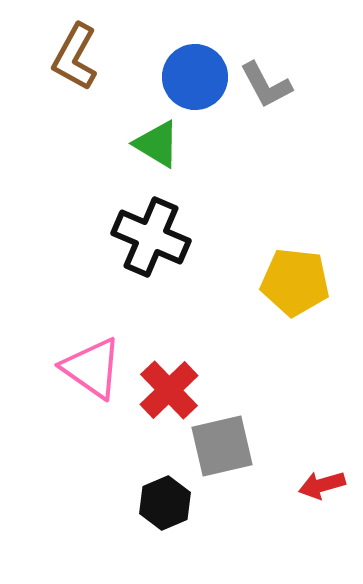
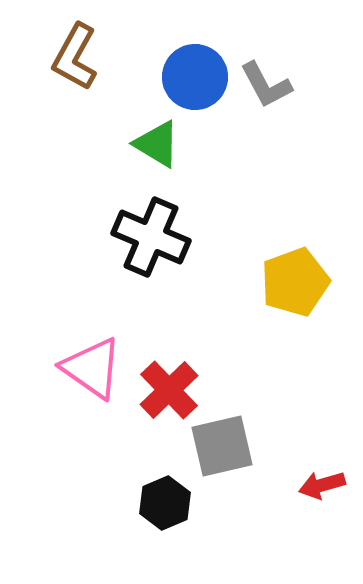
yellow pentagon: rotated 26 degrees counterclockwise
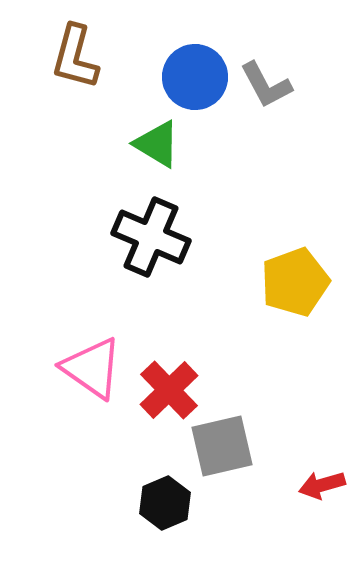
brown L-shape: rotated 14 degrees counterclockwise
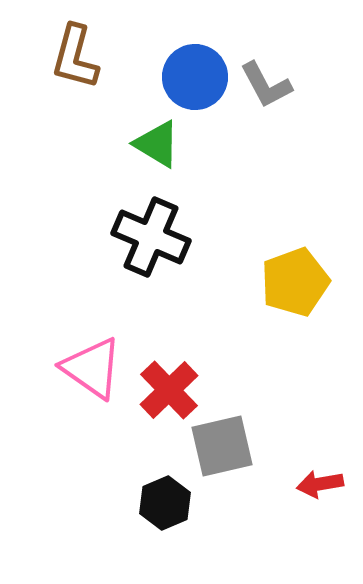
red arrow: moved 2 px left, 1 px up; rotated 6 degrees clockwise
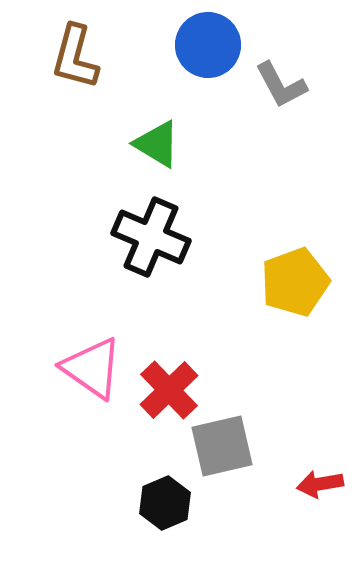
blue circle: moved 13 px right, 32 px up
gray L-shape: moved 15 px right
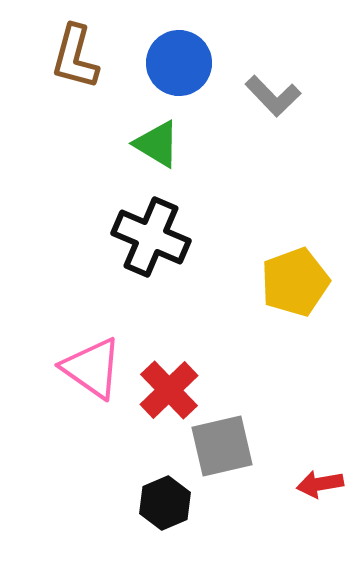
blue circle: moved 29 px left, 18 px down
gray L-shape: moved 8 px left, 11 px down; rotated 16 degrees counterclockwise
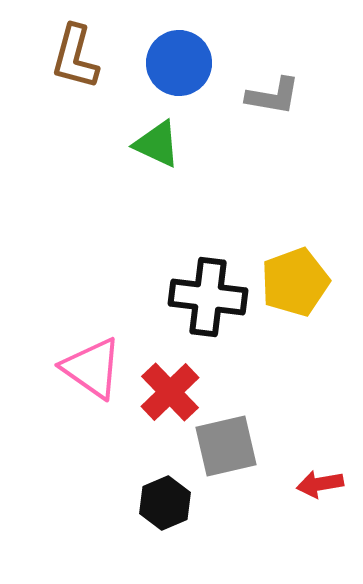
gray L-shape: rotated 36 degrees counterclockwise
green triangle: rotated 6 degrees counterclockwise
black cross: moved 57 px right, 60 px down; rotated 16 degrees counterclockwise
red cross: moved 1 px right, 2 px down
gray square: moved 4 px right
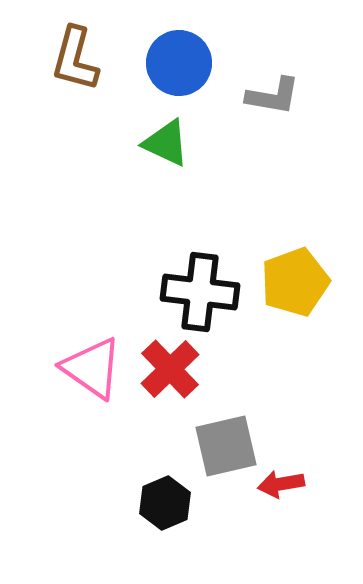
brown L-shape: moved 2 px down
green triangle: moved 9 px right, 1 px up
black cross: moved 8 px left, 5 px up
red cross: moved 23 px up
red arrow: moved 39 px left
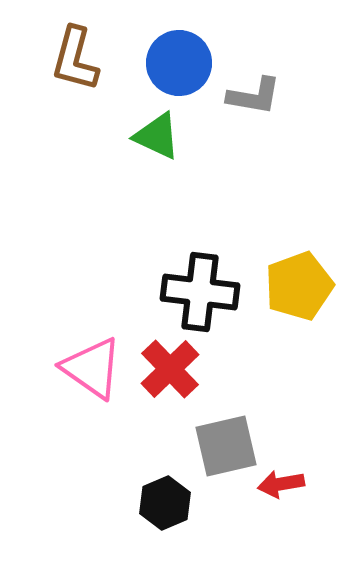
gray L-shape: moved 19 px left
green triangle: moved 9 px left, 7 px up
yellow pentagon: moved 4 px right, 4 px down
